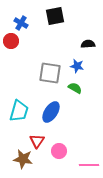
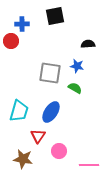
blue cross: moved 1 px right, 1 px down; rotated 32 degrees counterclockwise
red triangle: moved 1 px right, 5 px up
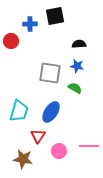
blue cross: moved 8 px right
black semicircle: moved 9 px left
pink line: moved 19 px up
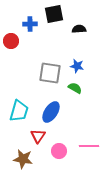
black square: moved 1 px left, 2 px up
black semicircle: moved 15 px up
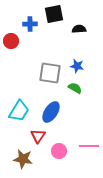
cyan trapezoid: rotated 15 degrees clockwise
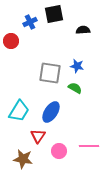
blue cross: moved 2 px up; rotated 24 degrees counterclockwise
black semicircle: moved 4 px right, 1 px down
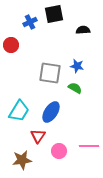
red circle: moved 4 px down
brown star: moved 1 px left, 1 px down; rotated 18 degrees counterclockwise
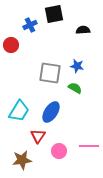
blue cross: moved 3 px down
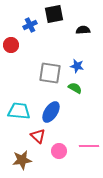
cyan trapezoid: rotated 115 degrees counterclockwise
red triangle: rotated 21 degrees counterclockwise
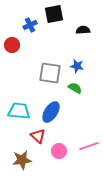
red circle: moved 1 px right
pink line: rotated 18 degrees counterclockwise
